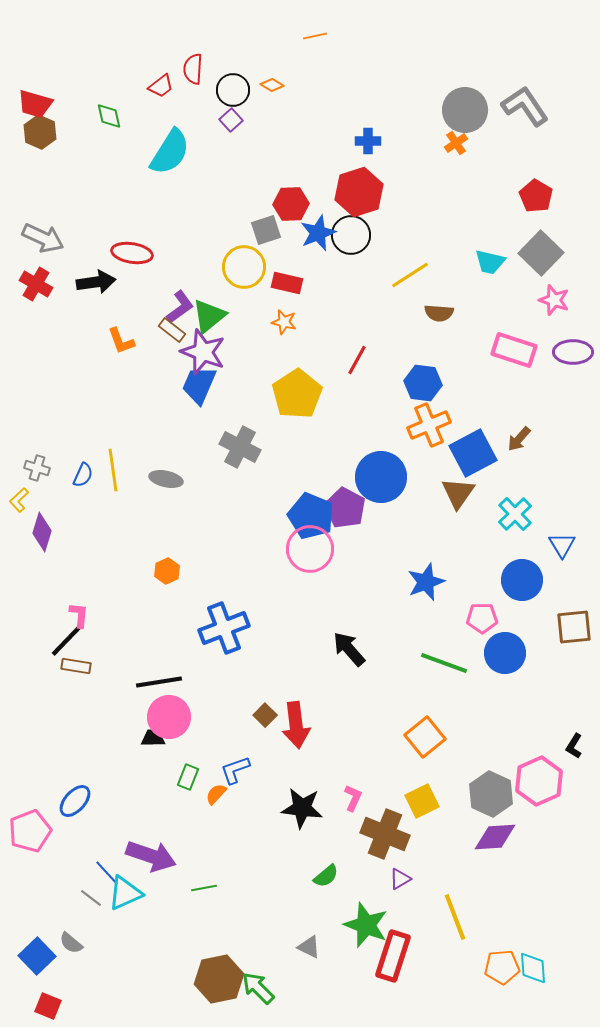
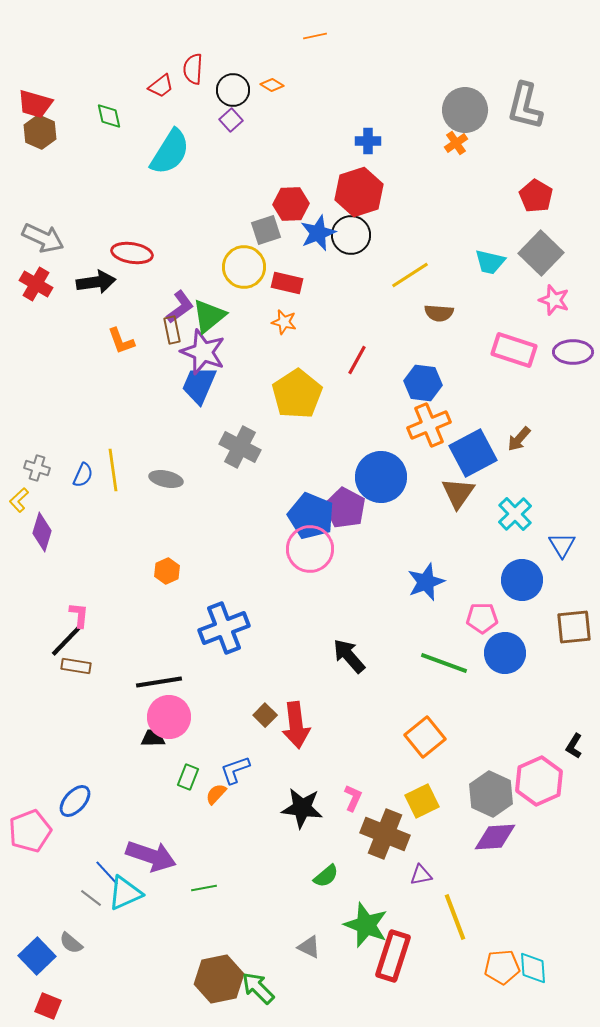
gray L-shape at (525, 106): rotated 132 degrees counterclockwise
brown rectangle at (172, 330): rotated 40 degrees clockwise
black arrow at (349, 649): moved 7 px down
purple triangle at (400, 879): moved 21 px right, 4 px up; rotated 20 degrees clockwise
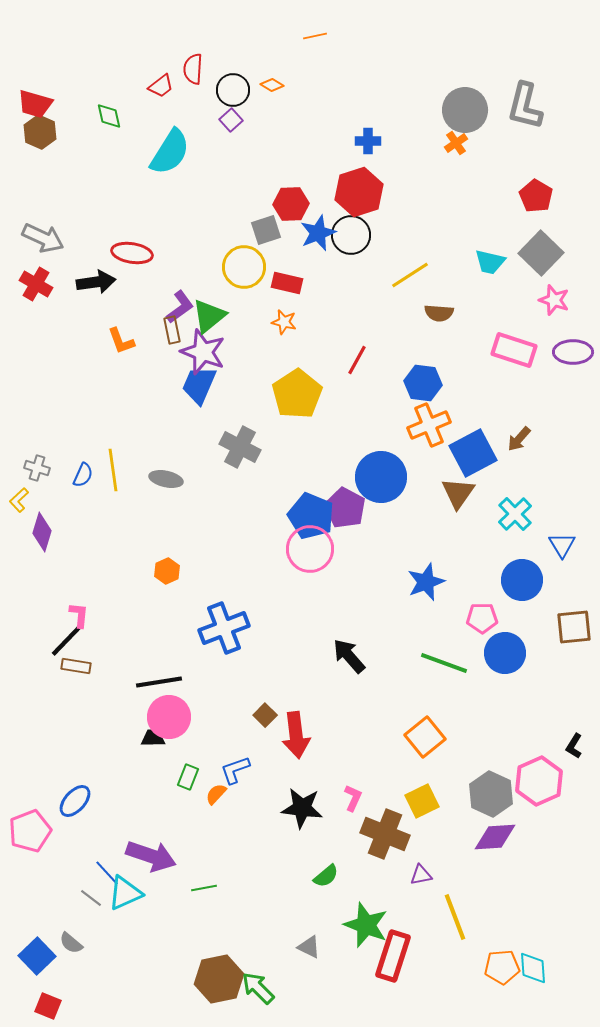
red arrow at (296, 725): moved 10 px down
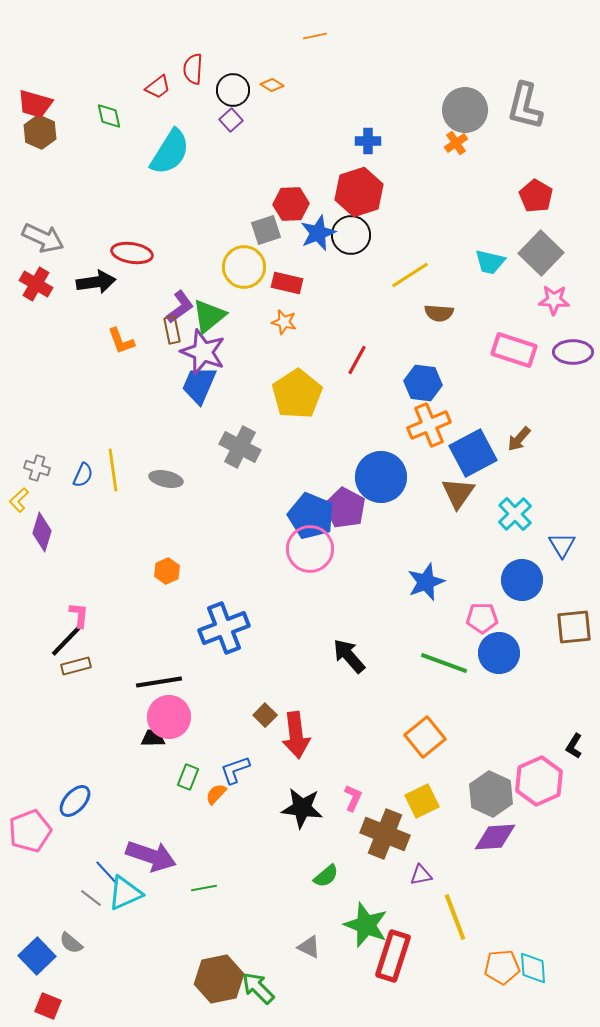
red trapezoid at (161, 86): moved 3 px left, 1 px down
pink star at (554, 300): rotated 16 degrees counterclockwise
blue circle at (505, 653): moved 6 px left
brown rectangle at (76, 666): rotated 24 degrees counterclockwise
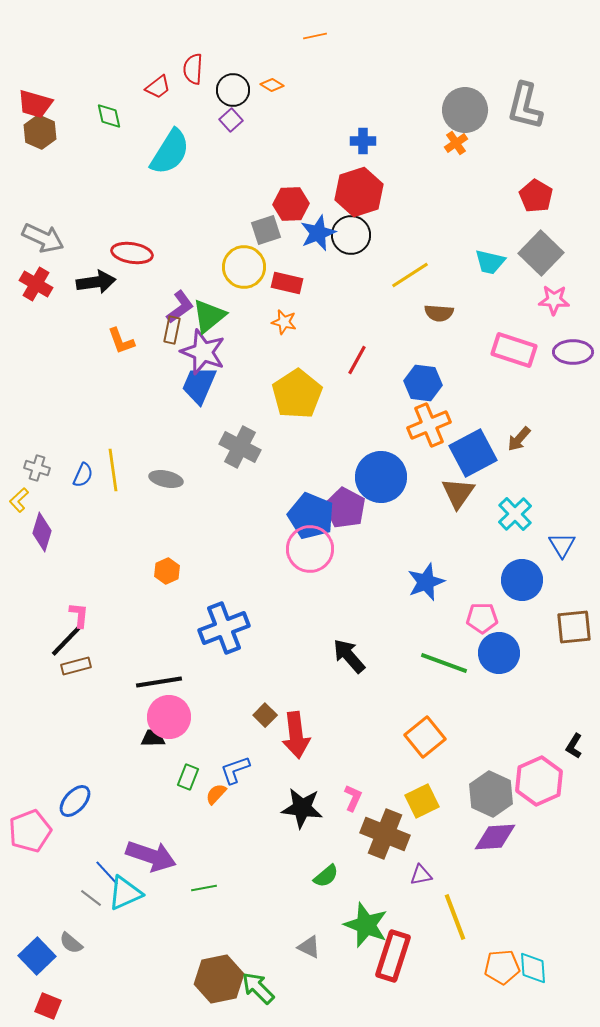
blue cross at (368, 141): moved 5 px left
brown rectangle at (172, 330): rotated 24 degrees clockwise
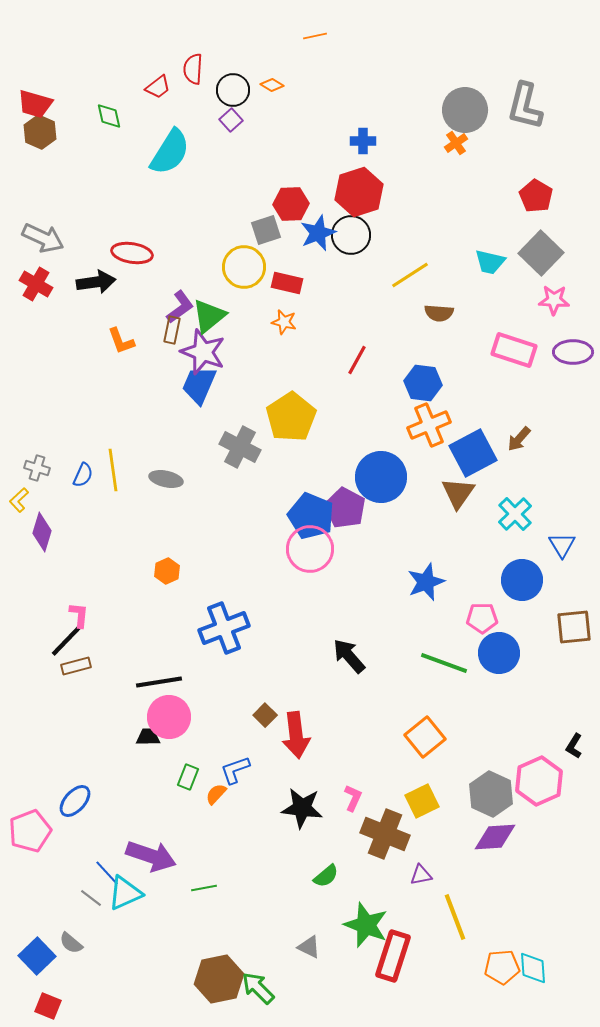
yellow pentagon at (297, 394): moved 6 px left, 23 px down
black trapezoid at (153, 738): moved 5 px left, 1 px up
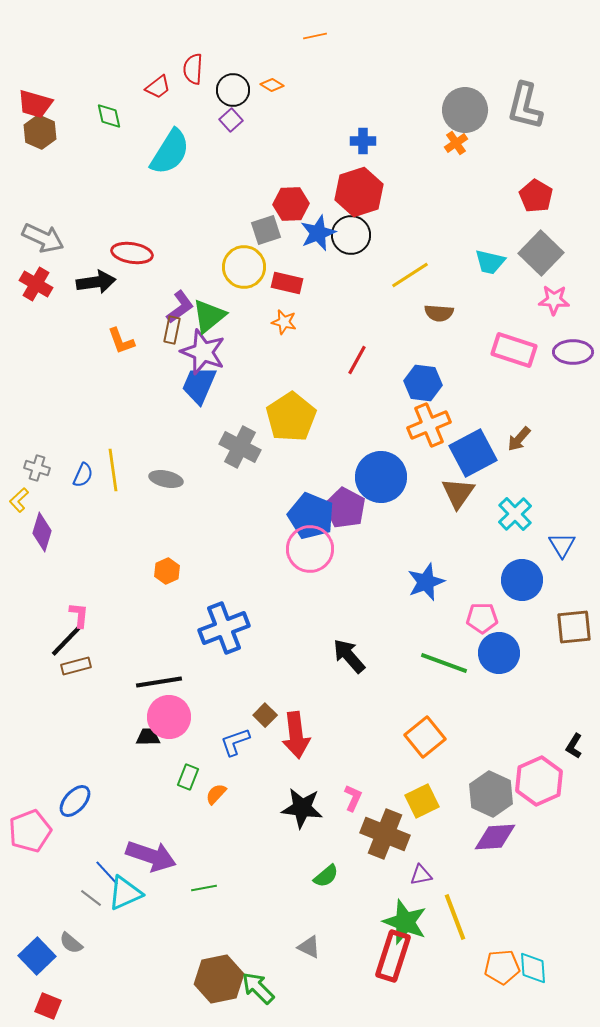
blue L-shape at (235, 770): moved 28 px up
green star at (366, 925): moved 39 px right, 3 px up
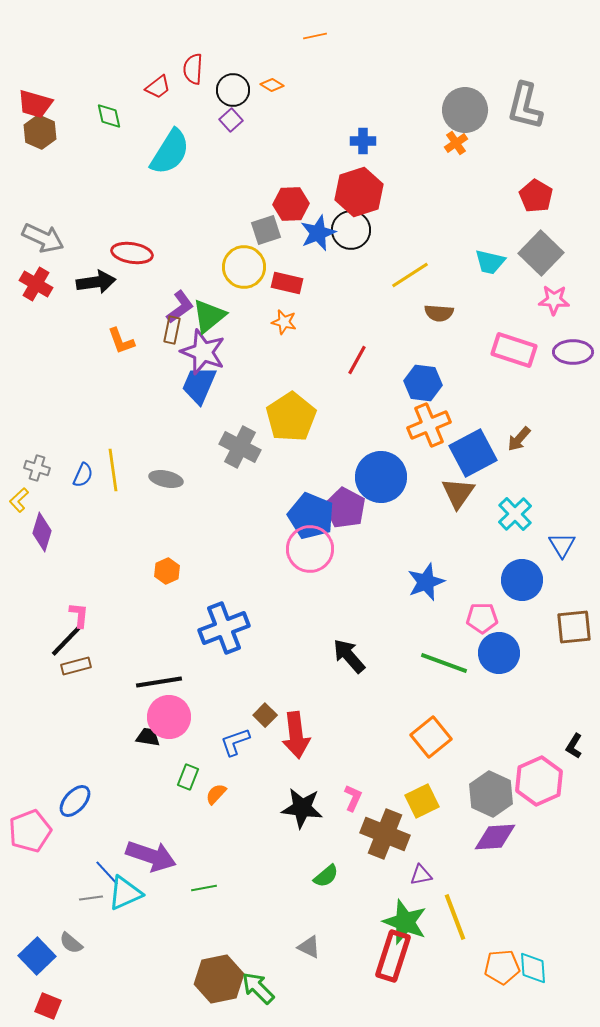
black circle at (351, 235): moved 5 px up
black trapezoid at (148, 737): rotated 10 degrees clockwise
orange square at (425, 737): moved 6 px right
gray line at (91, 898): rotated 45 degrees counterclockwise
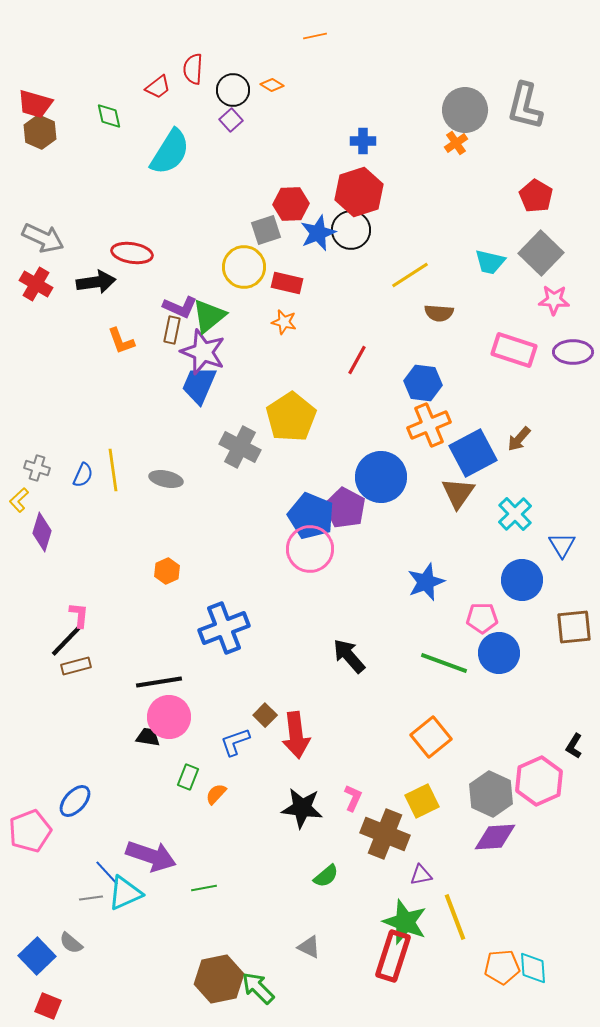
purple L-shape at (180, 307): rotated 60 degrees clockwise
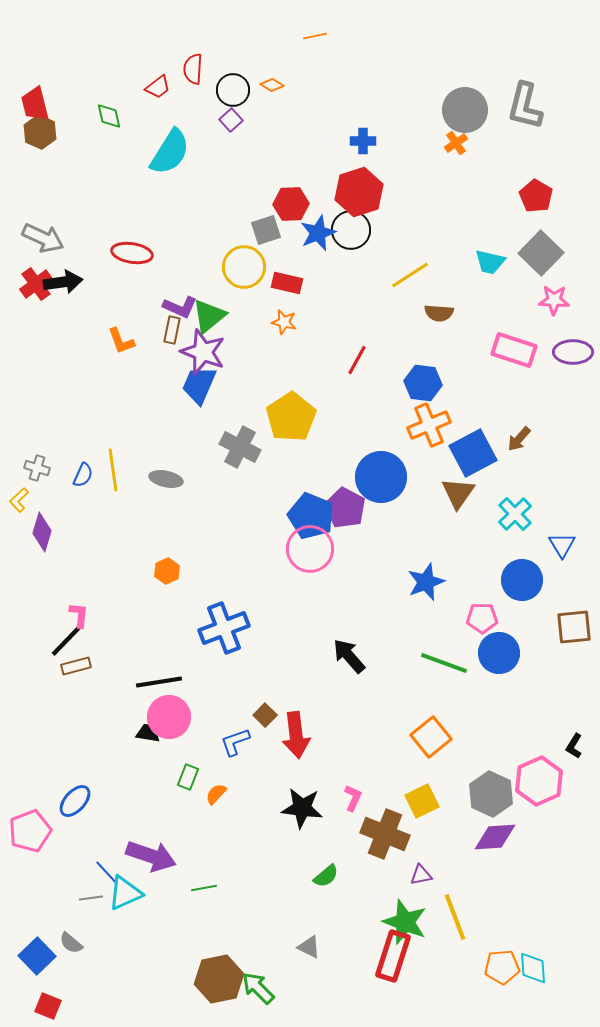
red trapezoid at (35, 104): rotated 60 degrees clockwise
black arrow at (96, 282): moved 33 px left
red cross at (36, 284): rotated 24 degrees clockwise
black trapezoid at (148, 737): moved 4 px up
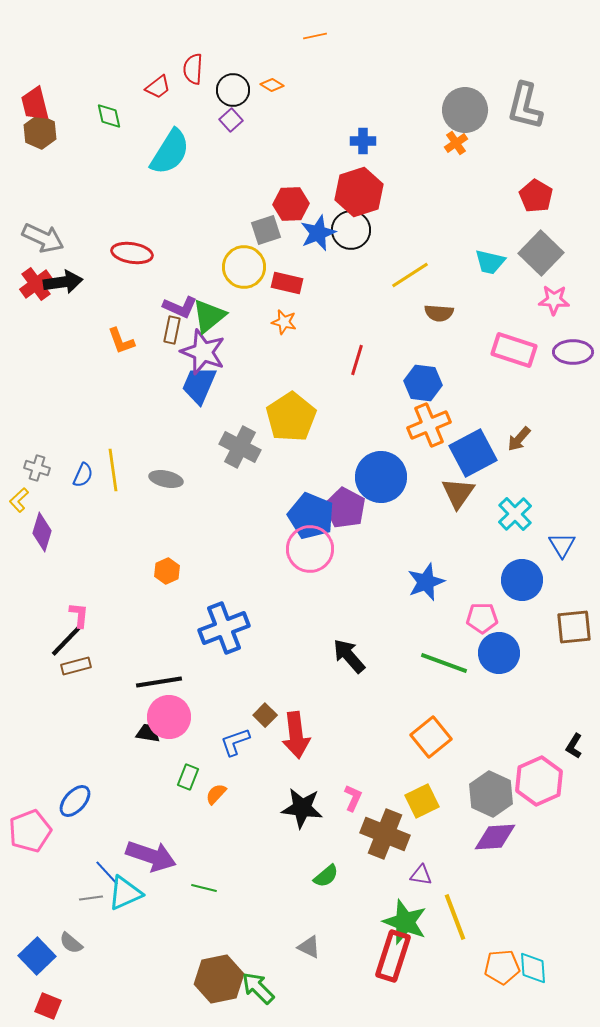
red line at (357, 360): rotated 12 degrees counterclockwise
purple triangle at (421, 875): rotated 20 degrees clockwise
green line at (204, 888): rotated 25 degrees clockwise
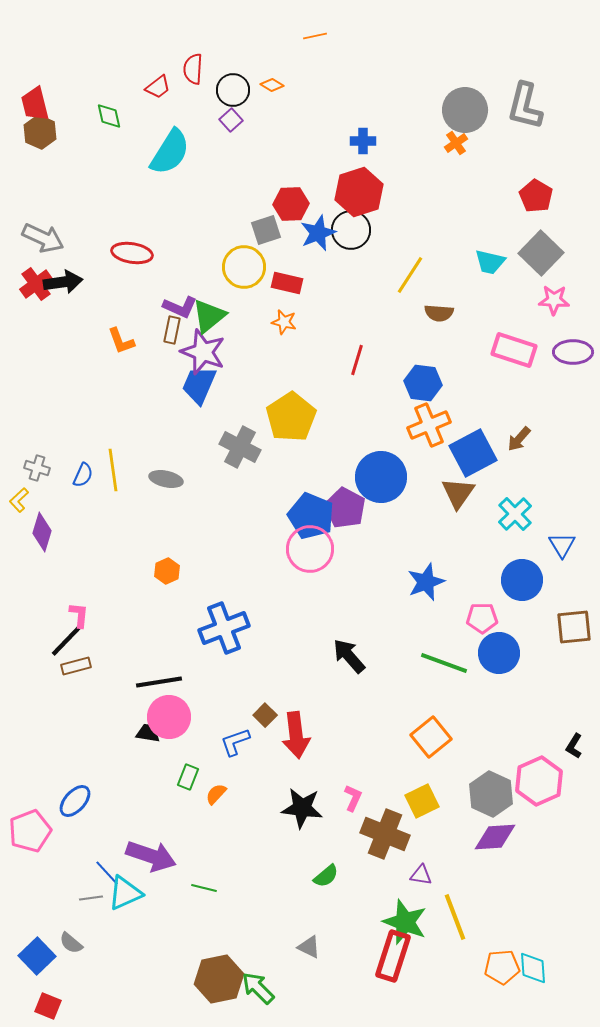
yellow line at (410, 275): rotated 24 degrees counterclockwise
